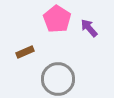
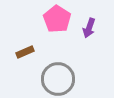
purple arrow: rotated 120 degrees counterclockwise
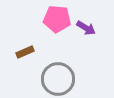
pink pentagon: rotated 28 degrees counterclockwise
purple arrow: moved 3 px left; rotated 78 degrees counterclockwise
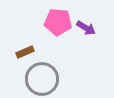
pink pentagon: moved 1 px right, 3 px down
gray circle: moved 16 px left
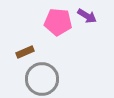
purple arrow: moved 1 px right, 12 px up
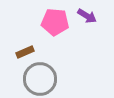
pink pentagon: moved 3 px left
gray circle: moved 2 px left
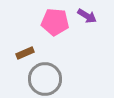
brown rectangle: moved 1 px down
gray circle: moved 5 px right
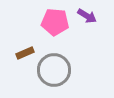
gray circle: moved 9 px right, 9 px up
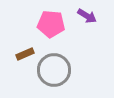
pink pentagon: moved 4 px left, 2 px down
brown rectangle: moved 1 px down
